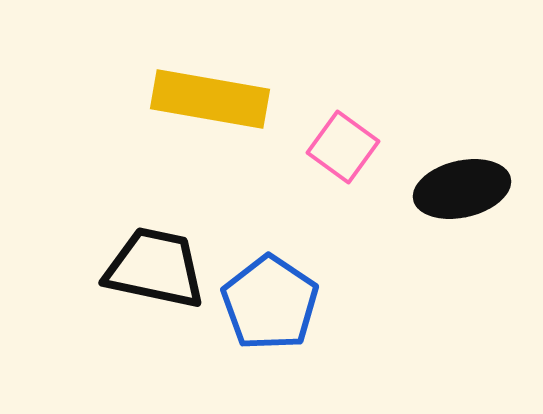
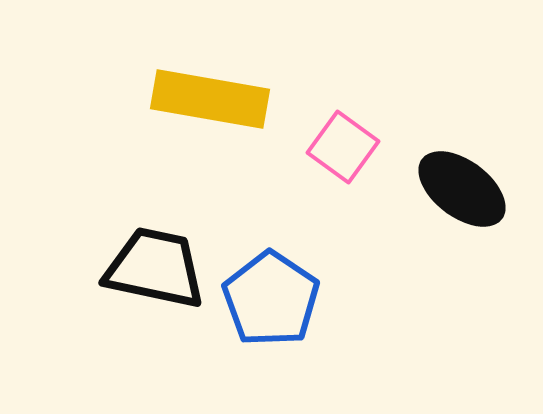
black ellipse: rotated 50 degrees clockwise
blue pentagon: moved 1 px right, 4 px up
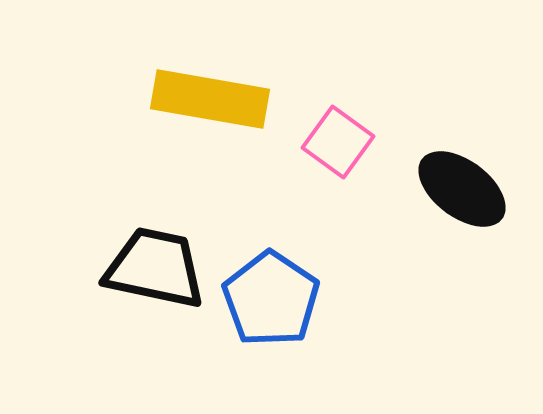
pink square: moved 5 px left, 5 px up
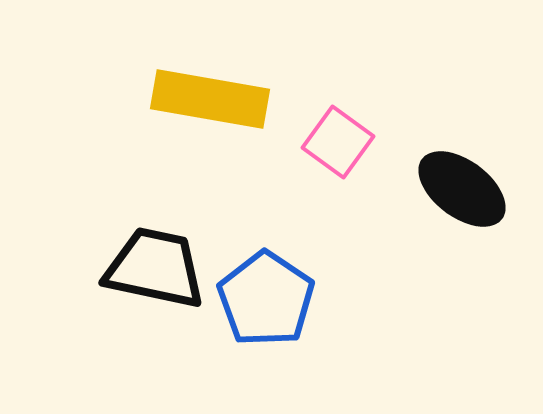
blue pentagon: moved 5 px left
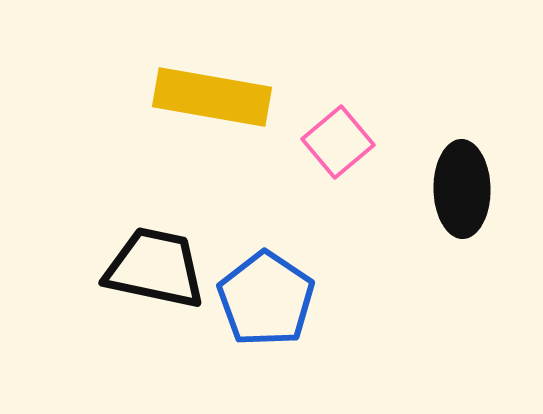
yellow rectangle: moved 2 px right, 2 px up
pink square: rotated 14 degrees clockwise
black ellipse: rotated 52 degrees clockwise
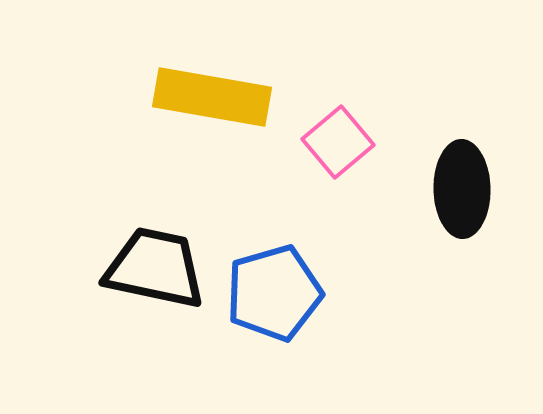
blue pentagon: moved 8 px right, 6 px up; rotated 22 degrees clockwise
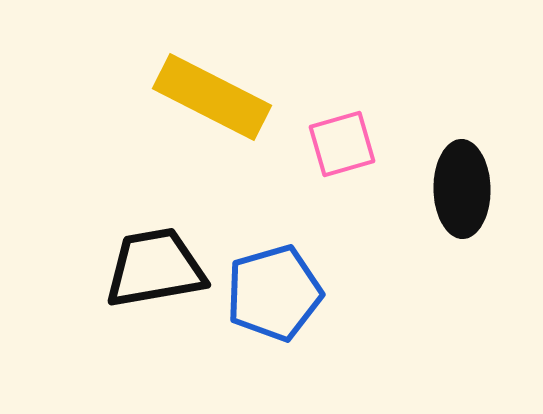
yellow rectangle: rotated 17 degrees clockwise
pink square: moved 4 px right, 2 px down; rotated 24 degrees clockwise
black trapezoid: rotated 22 degrees counterclockwise
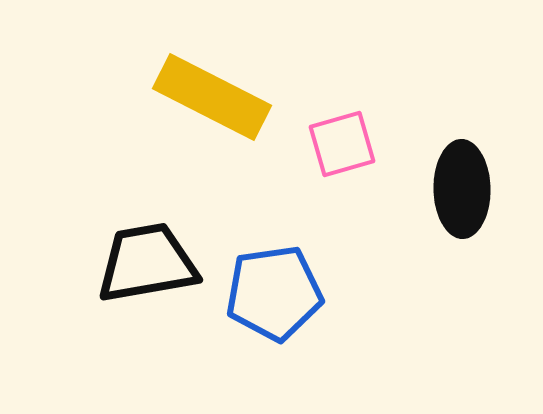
black trapezoid: moved 8 px left, 5 px up
blue pentagon: rotated 8 degrees clockwise
